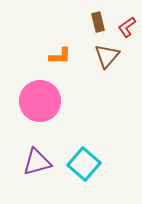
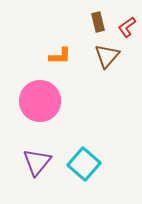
purple triangle: rotated 36 degrees counterclockwise
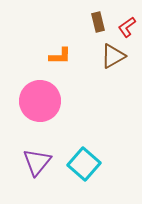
brown triangle: moved 6 px right; rotated 20 degrees clockwise
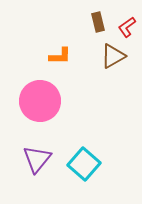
purple triangle: moved 3 px up
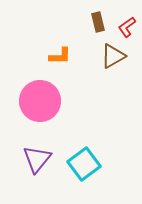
cyan square: rotated 12 degrees clockwise
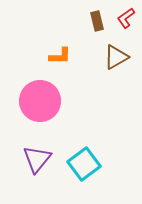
brown rectangle: moved 1 px left, 1 px up
red L-shape: moved 1 px left, 9 px up
brown triangle: moved 3 px right, 1 px down
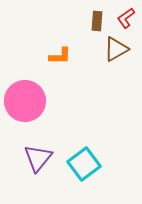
brown rectangle: rotated 18 degrees clockwise
brown triangle: moved 8 px up
pink circle: moved 15 px left
purple triangle: moved 1 px right, 1 px up
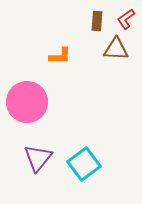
red L-shape: moved 1 px down
brown triangle: rotated 32 degrees clockwise
pink circle: moved 2 px right, 1 px down
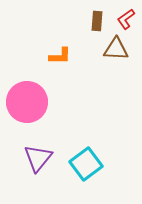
cyan square: moved 2 px right
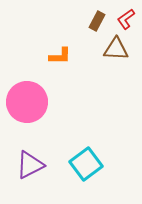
brown rectangle: rotated 24 degrees clockwise
purple triangle: moved 8 px left, 7 px down; rotated 24 degrees clockwise
